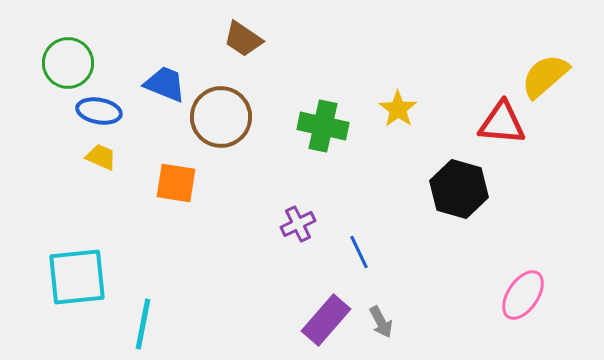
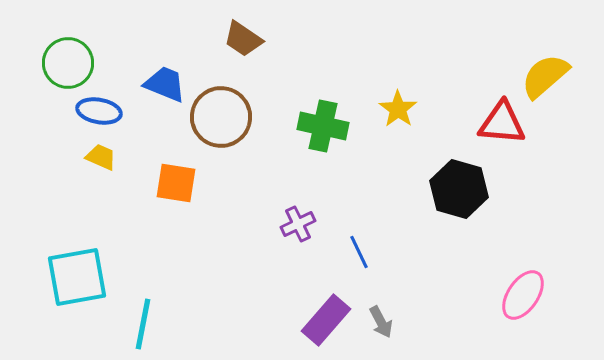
cyan square: rotated 4 degrees counterclockwise
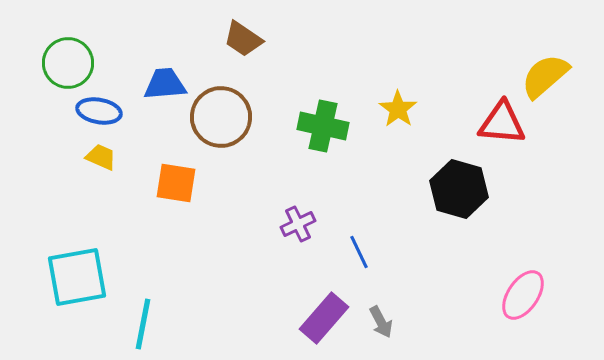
blue trapezoid: rotated 27 degrees counterclockwise
purple rectangle: moved 2 px left, 2 px up
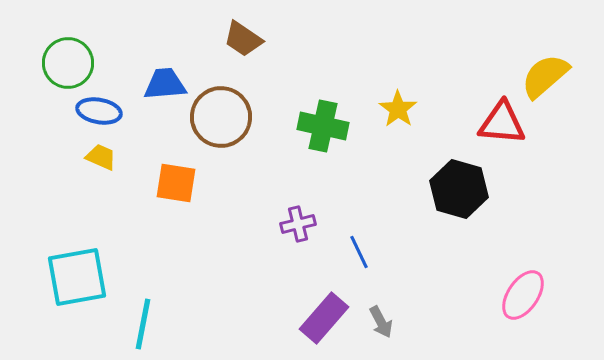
purple cross: rotated 12 degrees clockwise
